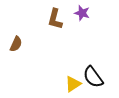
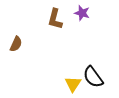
yellow triangle: rotated 24 degrees counterclockwise
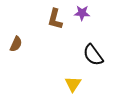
purple star: rotated 14 degrees counterclockwise
black semicircle: moved 22 px up
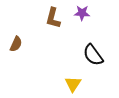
brown L-shape: moved 2 px left, 1 px up
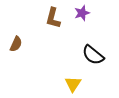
purple star: rotated 21 degrees counterclockwise
black semicircle: rotated 15 degrees counterclockwise
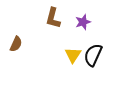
purple star: moved 1 px right, 9 px down
black semicircle: rotated 75 degrees clockwise
yellow triangle: moved 29 px up
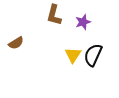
brown L-shape: moved 1 px right, 3 px up
brown semicircle: moved 1 px up; rotated 35 degrees clockwise
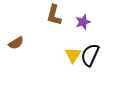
black semicircle: moved 3 px left
